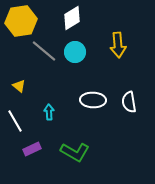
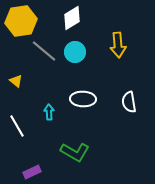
yellow triangle: moved 3 px left, 5 px up
white ellipse: moved 10 px left, 1 px up
white line: moved 2 px right, 5 px down
purple rectangle: moved 23 px down
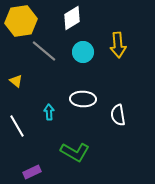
cyan circle: moved 8 px right
white semicircle: moved 11 px left, 13 px down
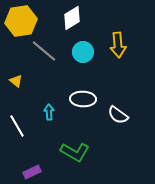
white semicircle: rotated 45 degrees counterclockwise
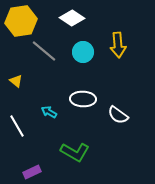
white diamond: rotated 65 degrees clockwise
cyan arrow: rotated 56 degrees counterclockwise
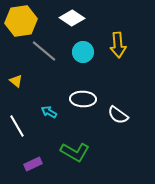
purple rectangle: moved 1 px right, 8 px up
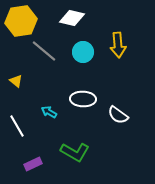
white diamond: rotated 20 degrees counterclockwise
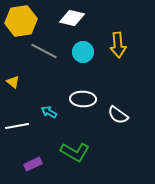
gray line: rotated 12 degrees counterclockwise
yellow triangle: moved 3 px left, 1 px down
white line: rotated 70 degrees counterclockwise
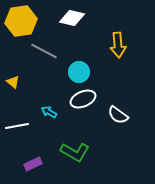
cyan circle: moved 4 px left, 20 px down
white ellipse: rotated 25 degrees counterclockwise
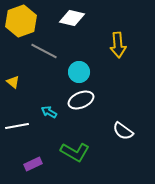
yellow hexagon: rotated 12 degrees counterclockwise
white ellipse: moved 2 px left, 1 px down
white semicircle: moved 5 px right, 16 px down
